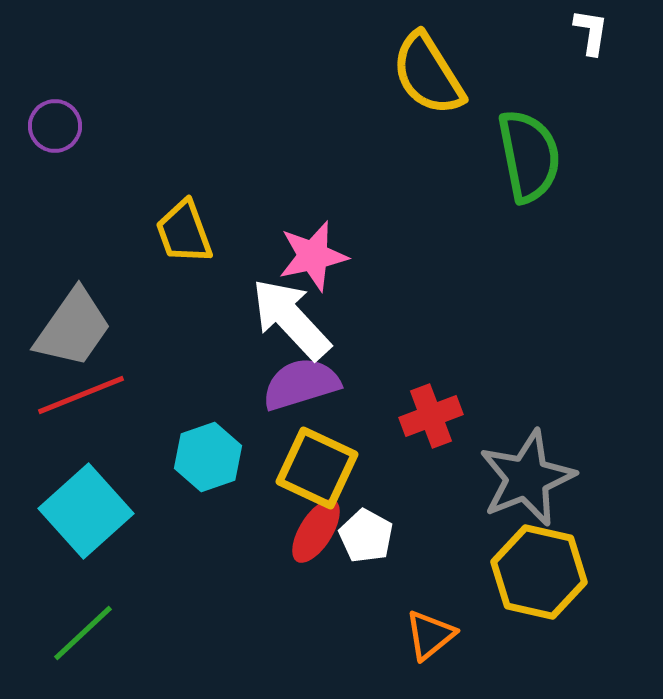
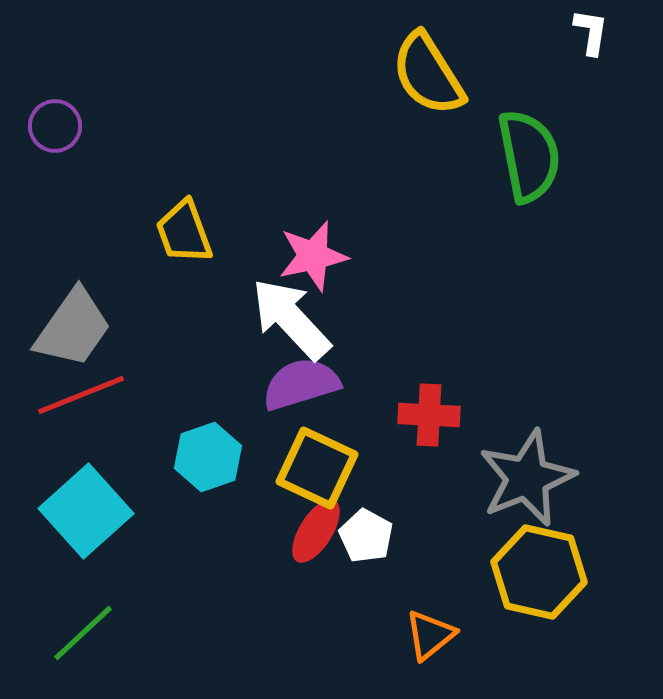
red cross: moved 2 px left, 1 px up; rotated 24 degrees clockwise
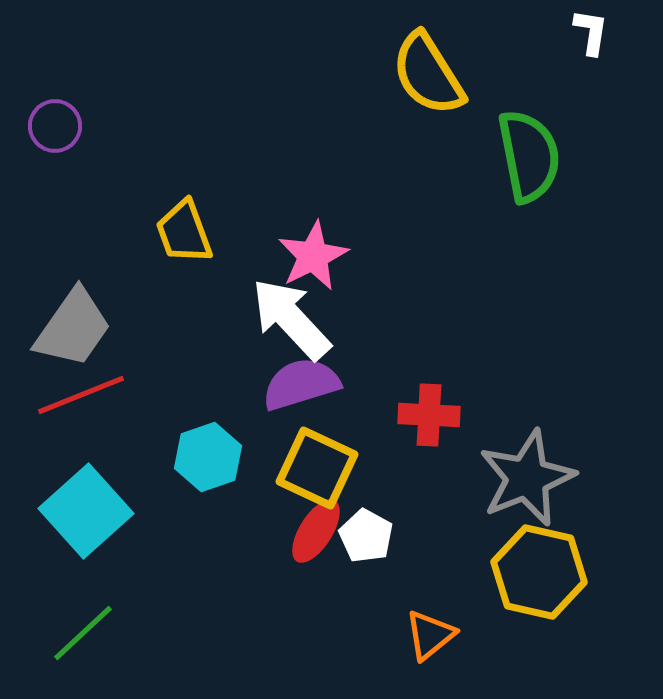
pink star: rotated 14 degrees counterclockwise
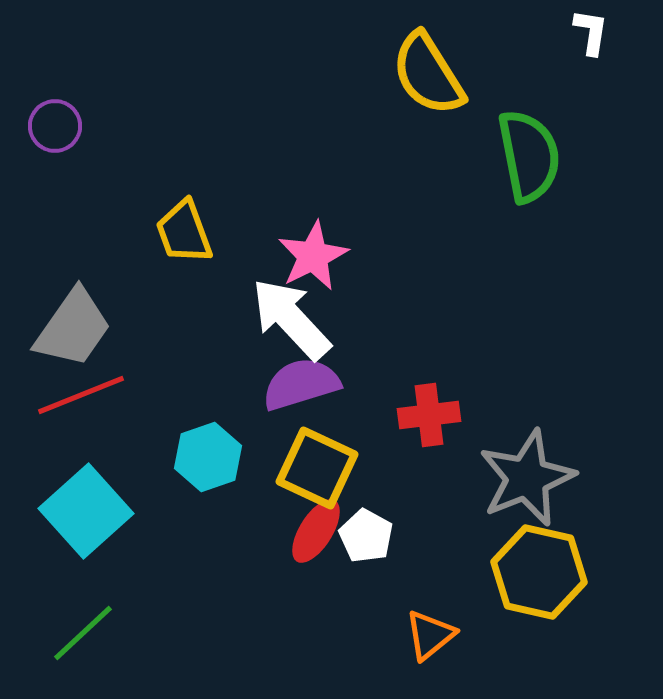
red cross: rotated 10 degrees counterclockwise
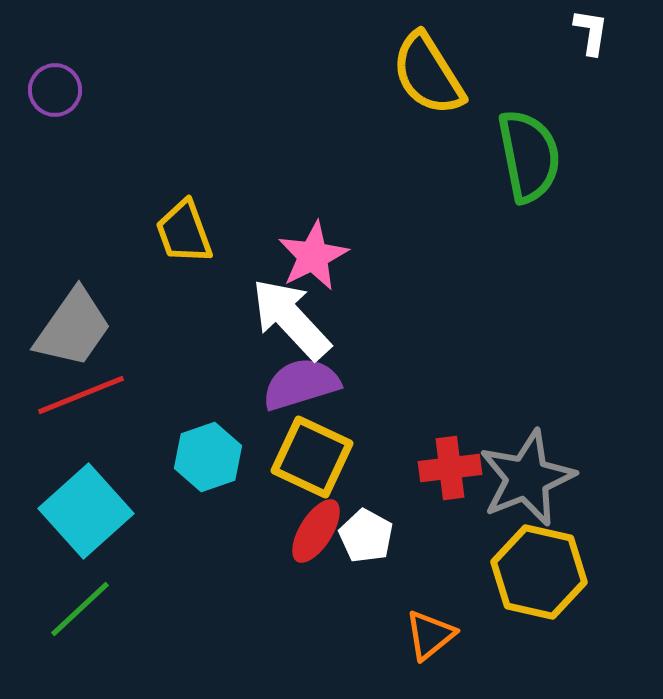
purple circle: moved 36 px up
red cross: moved 21 px right, 53 px down
yellow square: moved 5 px left, 11 px up
green line: moved 3 px left, 24 px up
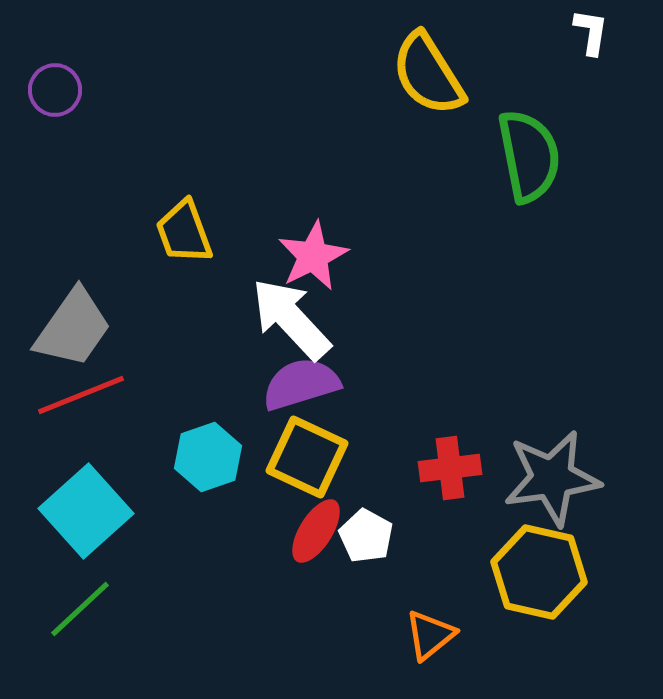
yellow square: moved 5 px left
gray star: moved 25 px right; rotated 14 degrees clockwise
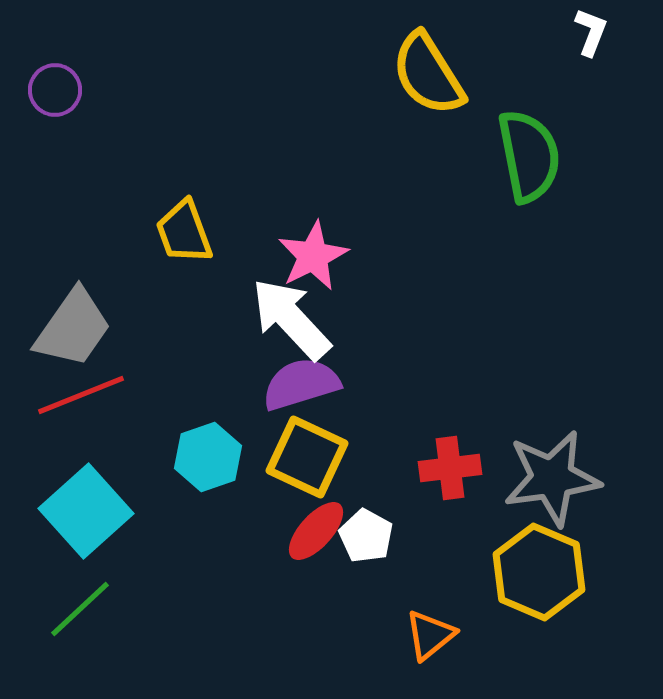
white L-shape: rotated 12 degrees clockwise
red ellipse: rotated 10 degrees clockwise
yellow hexagon: rotated 10 degrees clockwise
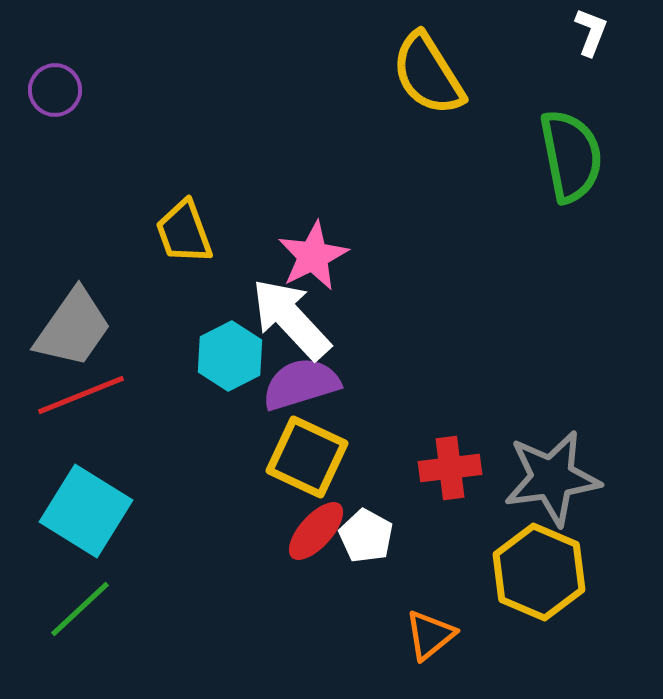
green semicircle: moved 42 px right
cyan hexagon: moved 22 px right, 101 px up; rotated 8 degrees counterclockwise
cyan square: rotated 16 degrees counterclockwise
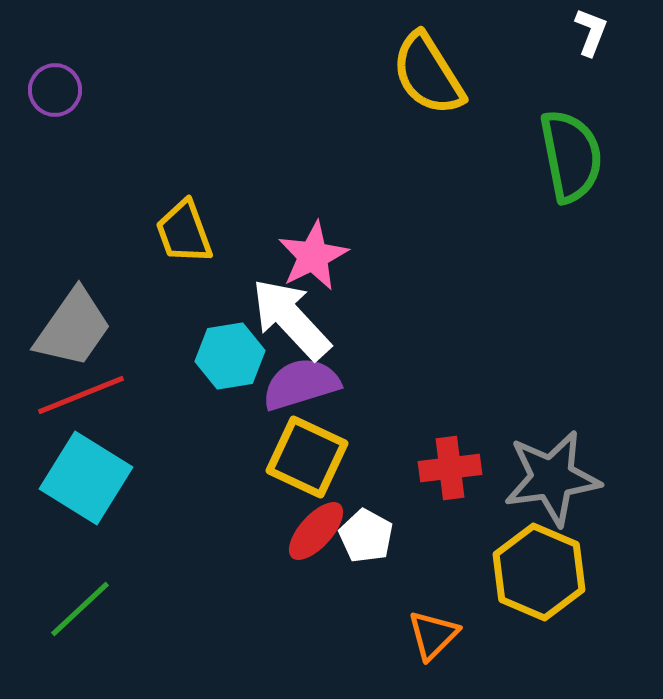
cyan hexagon: rotated 18 degrees clockwise
cyan square: moved 33 px up
orange triangle: moved 3 px right; rotated 6 degrees counterclockwise
